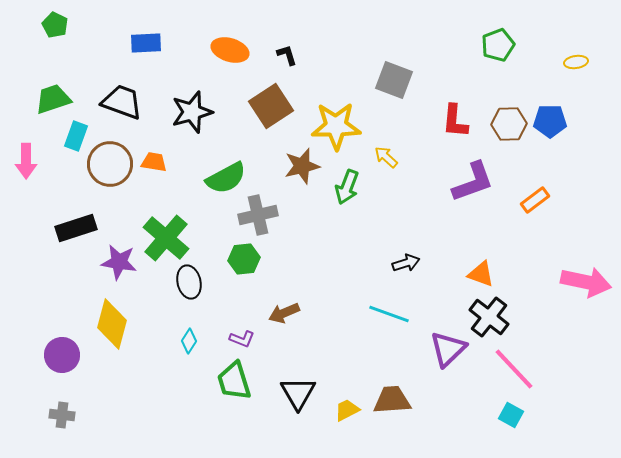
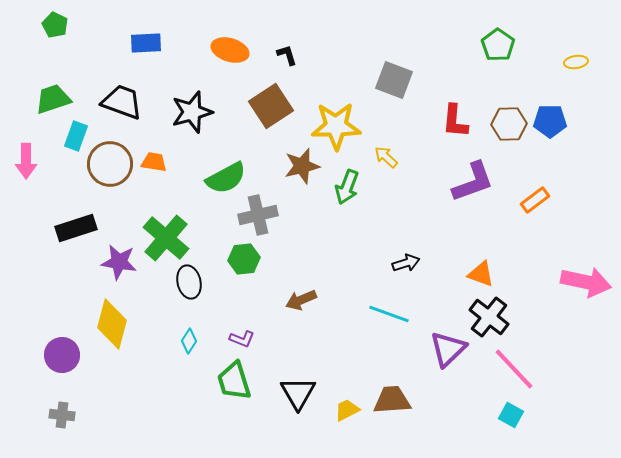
green pentagon at (498, 45): rotated 16 degrees counterclockwise
brown arrow at (284, 313): moved 17 px right, 13 px up
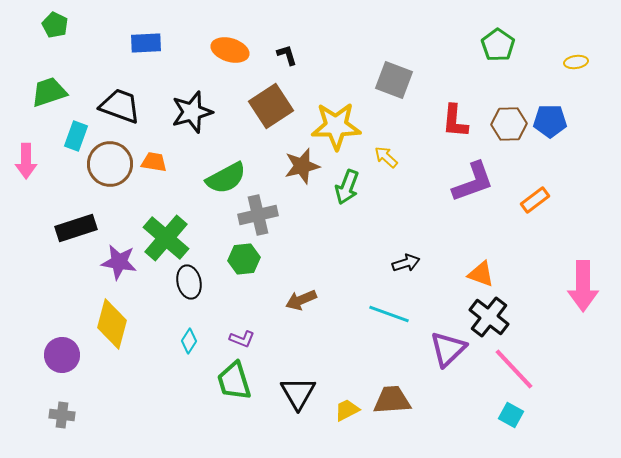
green trapezoid at (53, 99): moved 4 px left, 7 px up
black trapezoid at (122, 102): moved 2 px left, 4 px down
pink arrow at (586, 282): moved 3 px left, 4 px down; rotated 78 degrees clockwise
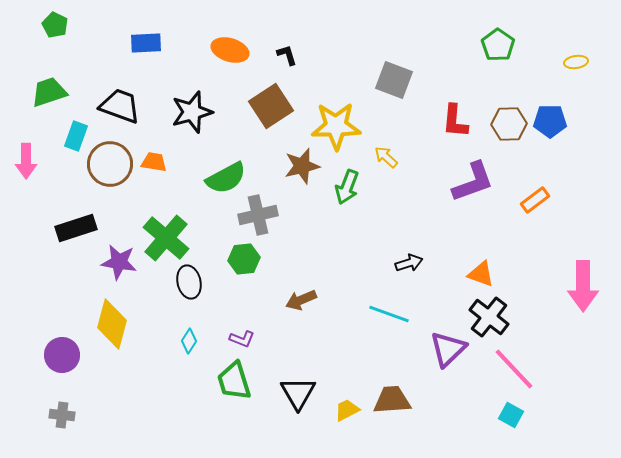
black arrow at (406, 263): moved 3 px right
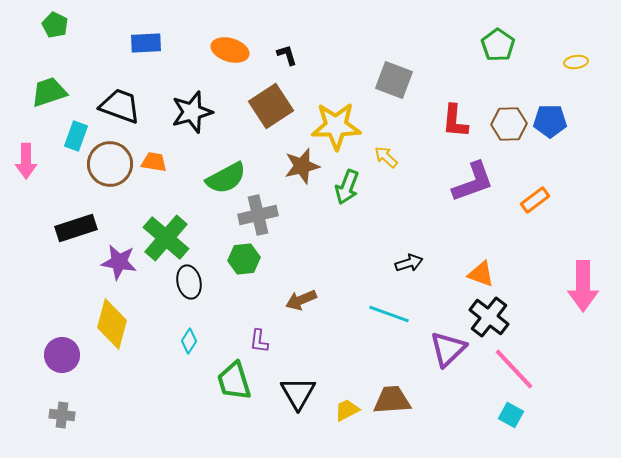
purple L-shape at (242, 339): moved 17 px right, 2 px down; rotated 75 degrees clockwise
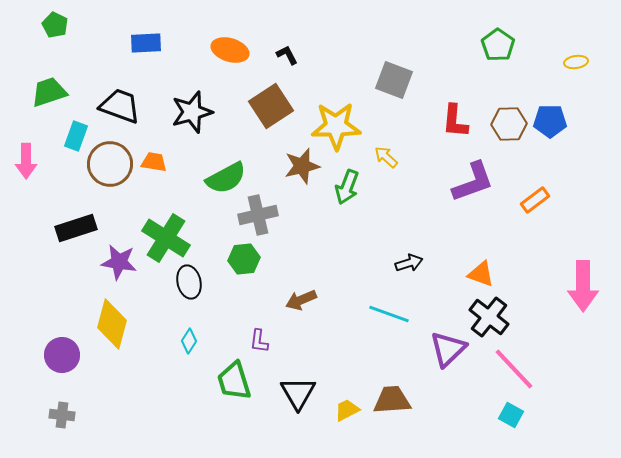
black L-shape at (287, 55): rotated 10 degrees counterclockwise
green cross at (166, 238): rotated 9 degrees counterclockwise
